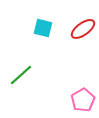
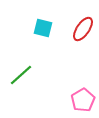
red ellipse: rotated 20 degrees counterclockwise
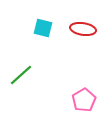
red ellipse: rotated 65 degrees clockwise
pink pentagon: moved 1 px right
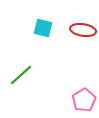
red ellipse: moved 1 px down
